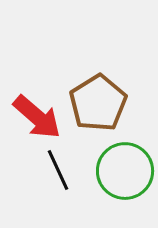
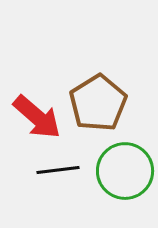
black line: rotated 72 degrees counterclockwise
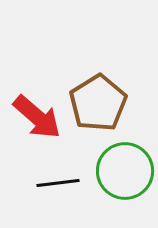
black line: moved 13 px down
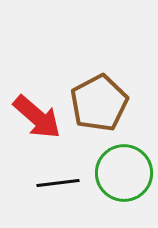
brown pentagon: moved 1 px right; rotated 4 degrees clockwise
green circle: moved 1 px left, 2 px down
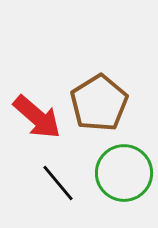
brown pentagon: rotated 4 degrees counterclockwise
black line: rotated 57 degrees clockwise
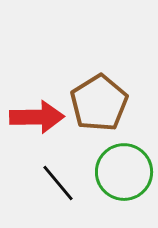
red arrow: rotated 42 degrees counterclockwise
green circle: moved 1 px up
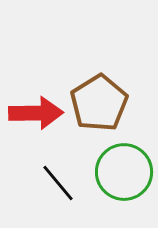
red arrow: moved 1 px left, 4 px up
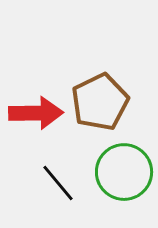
brown pentagon: moved 1 px right, 1 px up; rotated 6 degrees clockwise
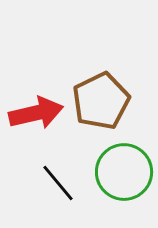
brown pentagon: moved 1 px right, 1 px up
red arrow: rotated 12 degrees counterclockwise
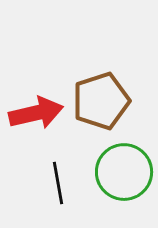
brown pentagon: rotated 8 degrees clockwise
black line: rotated 30 degrees clockwise
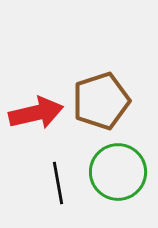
green circle: moved 6 px left
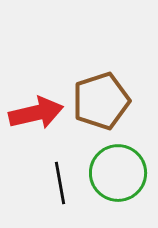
green circle: moved 1 px down
black line: moved 2 px right
